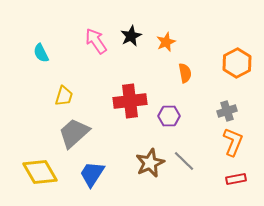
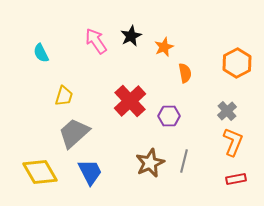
orange star: moved 2 px left, 5 px down
red cross: rotated 36 degrees counterclockwise
gray cross: rotated 24 degrees counterclockwise
gray line: rotated 60 degrees clockwise
blue trapezoid: moved 2 px left, 2 px up; rotated 120 degrees clockwise
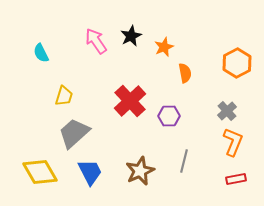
brown star: moved 10 px left, 8 px down
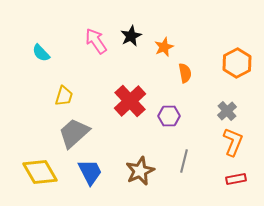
cyan semicircle: rotated 18 degrees counterclockwise
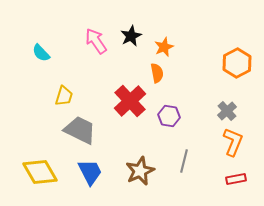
orange semicircle: moved 28 px left
purple hexagon: rotated 10 degrees clockwise
gray trapezoid: moved 6 px right, 3 px up; rotated 68 degrees clockwise
